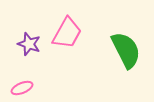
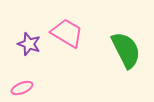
pink trapezoid: rotated 88 degrees counterclockwise
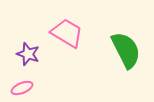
purple star: moved 1 px left, 10 px down
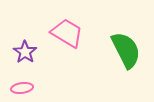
purple star: moved 3 px left, 2 px up; rotated 15 degrees clockwise
pink ellipse: rotated 15 degrees clockwise
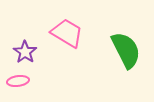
pink ellipse: moved 4 px left, 7 px up
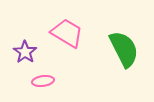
green semicircle: moved 2 px left, 1 px up
pink ellipse: moved 25 px right
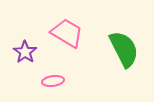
pink ellipse: moved 10 px right
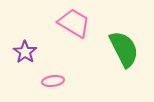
pink trapezoid: moved 7 px right, 10 px up
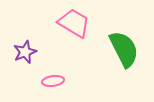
purple star: rotated 15 degrees clockwise
